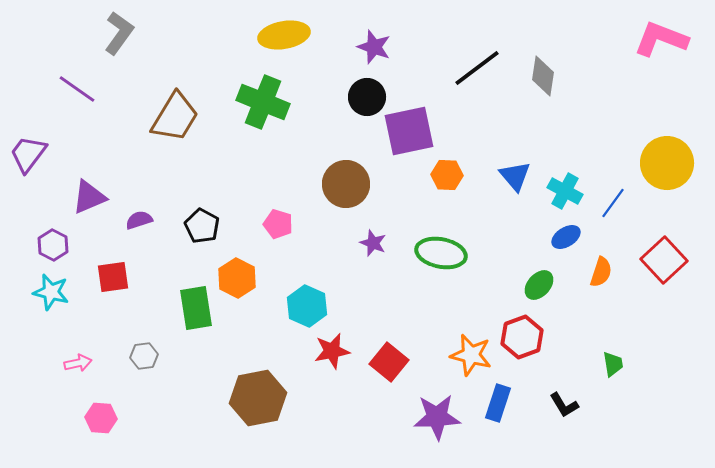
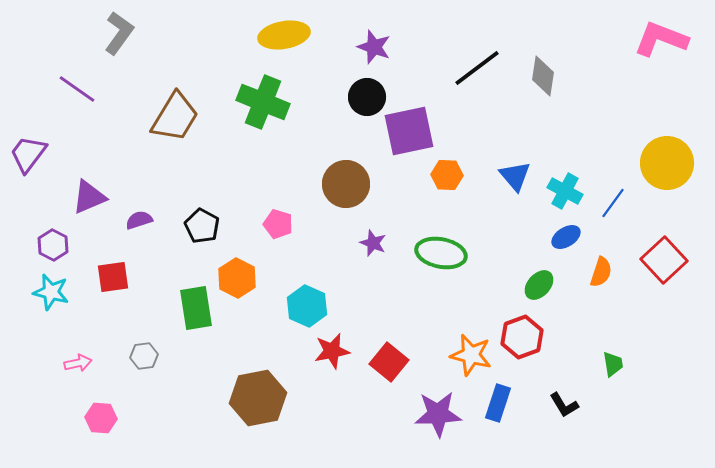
purple star at (437, 417): moved 1 px right, 3 px up
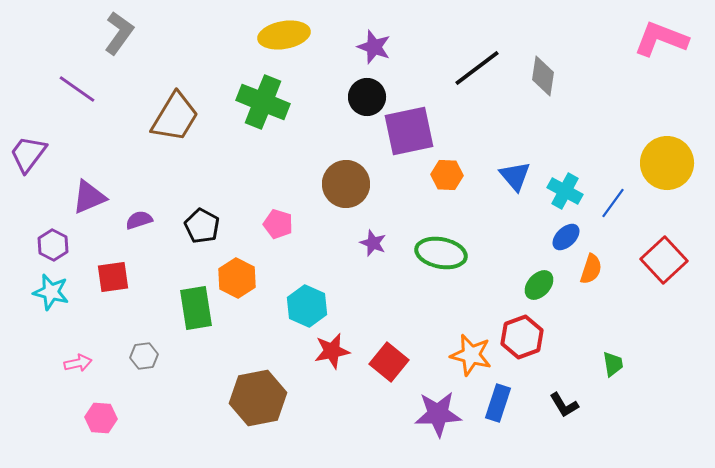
blue ellipse at (566, 237): rotated 12 degrees counterclockwise
orange semicircle at (601, 272): moved 10 px left, 3 px up
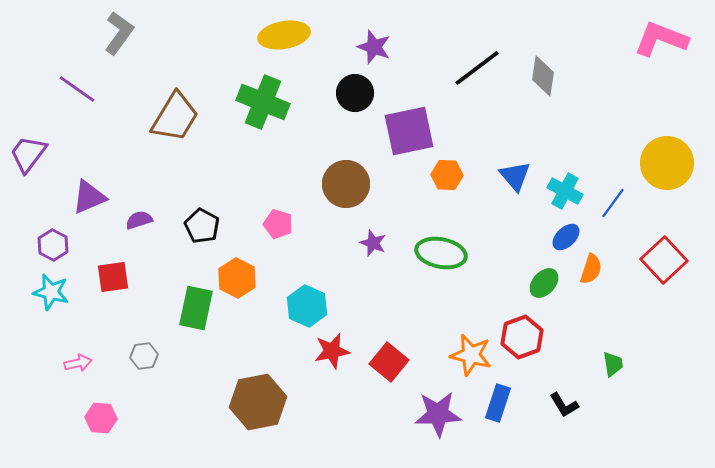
black circle at (367, 97): moved 12 px left, 4 px up
green ellipse at (539, 285): moved 5 px right, 2 px up
green rectangle at (196, 308): rotated 21 degrees clockwise
brown hexagon at (258, 398): moved 4 px down
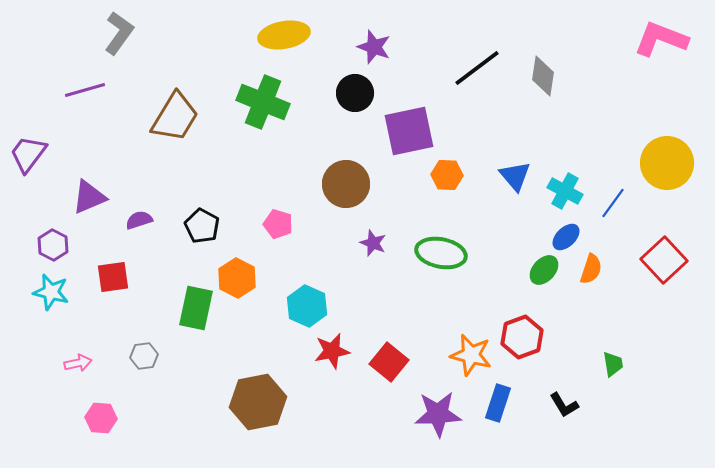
purple line at (77, 89): moved 8 px right, 1 px down; rotated 51 degrees counterclockwise
green ellipse at (544, 283): moved 13 px up
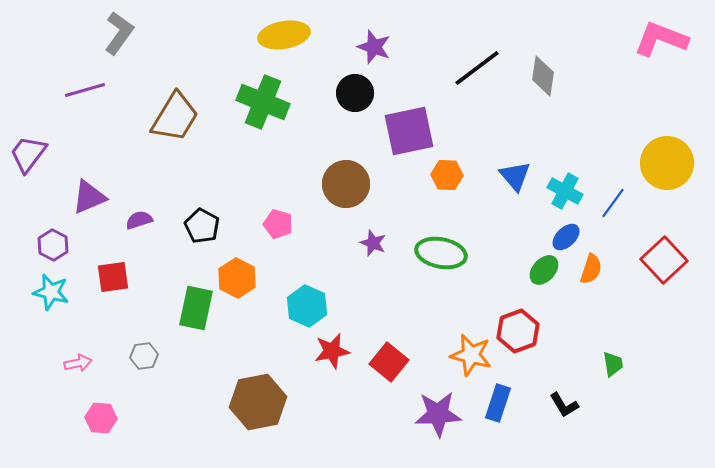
red hexagon at (522, 337): moved 4 px left, 6 px up
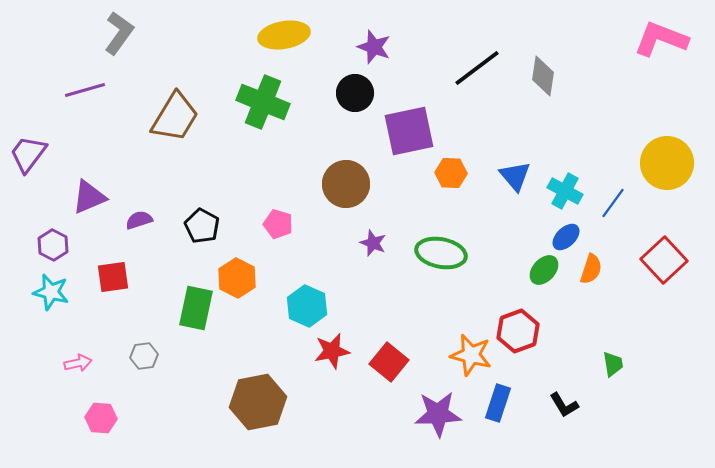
orange hexagon at (447, 175): moved 4 px right, 2 px up
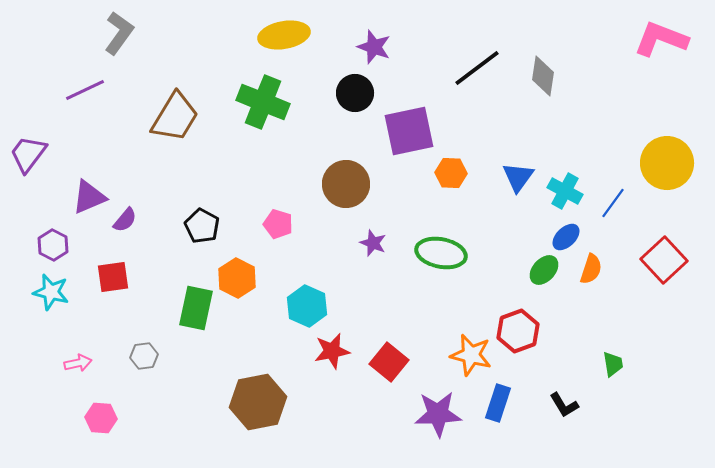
purple line at (85, 90): rotated 9 degrees counterclockwise
blue triangle at (515, 176): moved 3 px right, 1 px down; rotated 16 degrees clockwise
purple semicircle at (139, 220): moved 14 px left; rotated 148 degrees clockwise
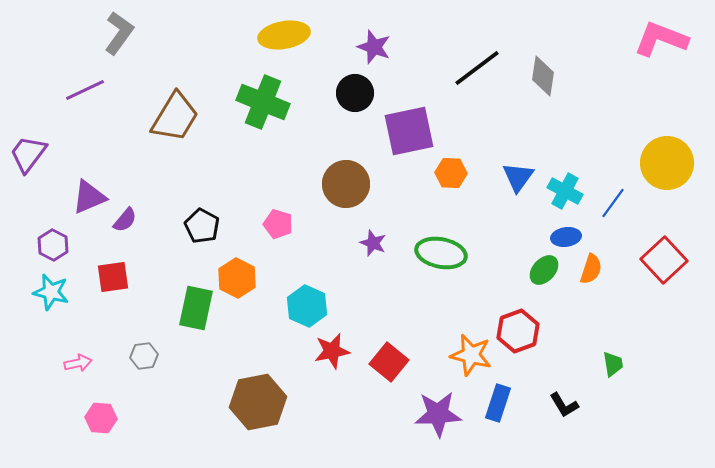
blue ellipse at (566, 237): rotated 36 degrees clockwise
